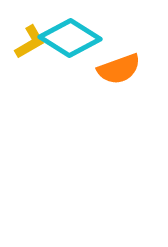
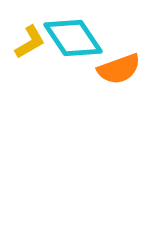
cyan diamond: moved 3 px right; rotated 24 degrees clockwise
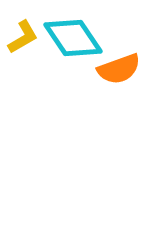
yellow L-shape: moved 7 px left, 5 px up
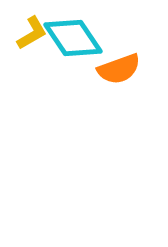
yellow L-shape: moved 9 px right, 4 px up
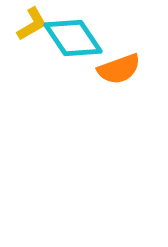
yellow L-shape: moved 9 px up
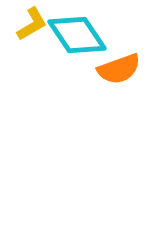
cyan diamond: moved 4 px right, 3 px up
